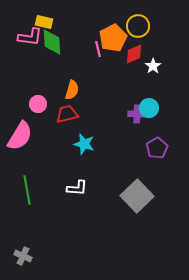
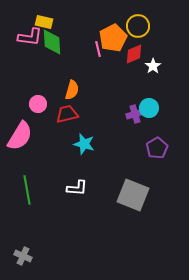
purple cross: moved 2 px left; rotated 18 degrees counterclockwise
gray square: moved 4 px left, 1 px up; rotated 24 degrees counterclockwise
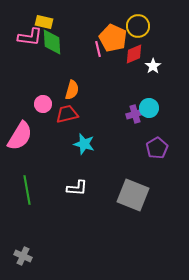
orange pentagon: rotated 20 degrees counterclockwise
pink circle: moved 5 px right
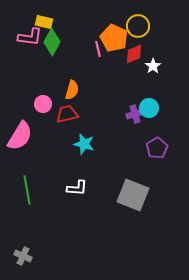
orange pentagon: moved 1 px right
green diamond: rotated 32 degrees clockwise
